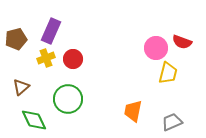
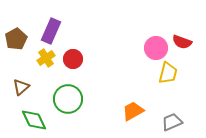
brown pentagon: rotated 15 degrees counterclockwise
yellow cross: rotated 12 degrees counterclockwise
orange trapezoid: rotated 50 degrees clockwise
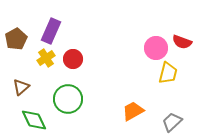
gray trapezoid: rotated 20 degrees counterclockwise
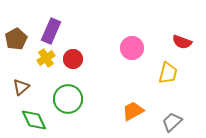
pink circle: moved 24 px left
